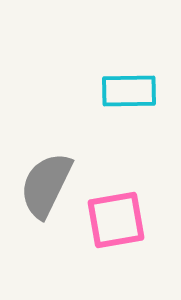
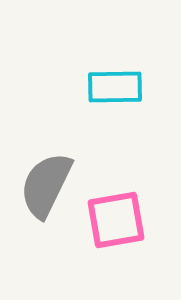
cyan rectangle: moved 14 px left, 4 px up
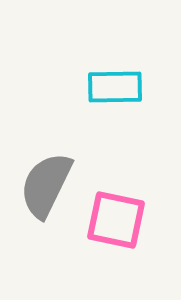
pink square: rotated 22 degrees clockwise
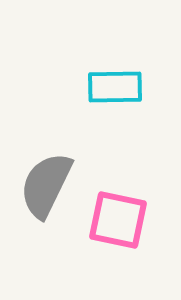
pink square: moved 2 px right
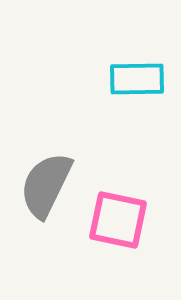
cyan rectangle: moved 22 px right, 8 px up
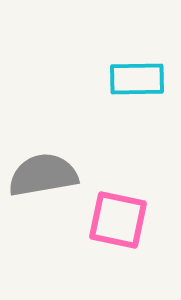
gray semicircle: moved 3 px left, 10 px up; rotated 54 degrees clockwise
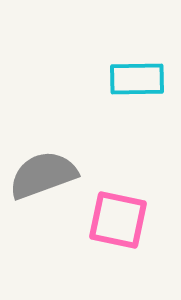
gray semicircle: rotated 10 degrees counterclockwise
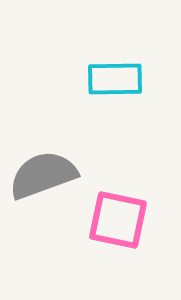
cyan rectangle: moved 22 px left
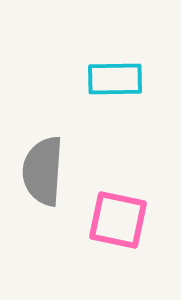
gray semicircle: moved 4 px up; rotated 66 degrees counterclockwise
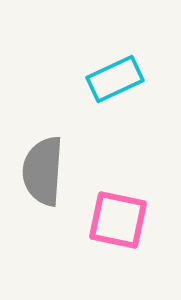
cyan rectangle: rotated 24 degrees counterclockwise
